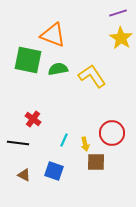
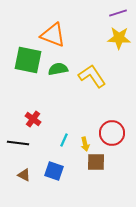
yellow star: moved 2 px left; rotated 30 degrees counterclockwise
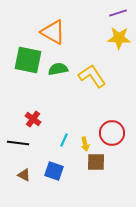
orange triangle: moved 3 px up; rotated 8 degrees clockwise
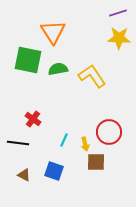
orange triangle: rotated 28 degrees clockwise
red circle: moved 3 px left, 1 px up
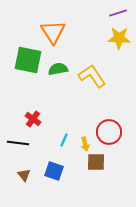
brown triangle: rotated 24 degrees clockwise
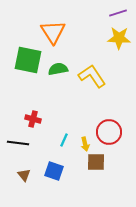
red cross: rotated 21 degrees counterclockwise
